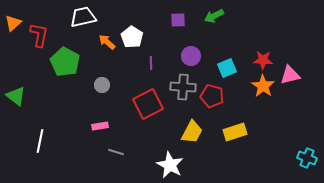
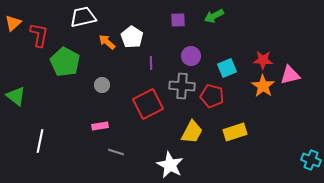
gray cross: moved 1 px left, 1 px up
cyan cross: moved 4 px right, 2 px down
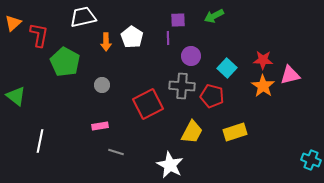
orange arrow: moved 1 px left; rotated 132 degrees counterclockwise
purple line: moved 17 px right, 25 px up
cyan square: rotated 24 degrees counterclockwise
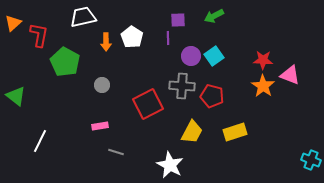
cyan square: moved 13 px left, 12 px up; rotated 12 degrees clockwise
pink triangle: rotated 35 degrees clockwise
white line: rotated 15 degrees clockwise
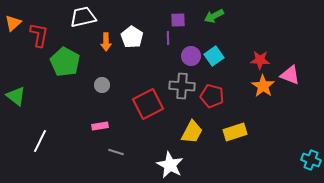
red star: moved 3 px left
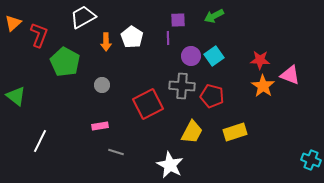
white trapezoid: rotated 16 degrees counterclockwise
red L-shape: rotated 10 degrees clockwise
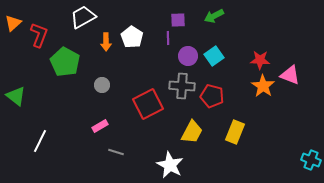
purple circle: moved 3 px left
pink rectangle: rotated 21 degrees counterclockwise
yellow rectangle: rotated 50 degrees counterclockwise
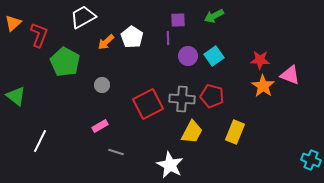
orange arrow: rotated 48 degrees clockwise
gray cross: moved 13 px down
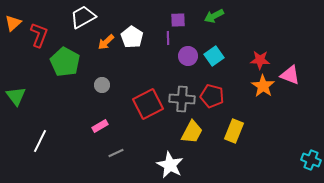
green triangle: rotated 15 degrees clockwise
yellow rectangle: moved 1 px left, 1 px up
gray line: moved 1 px down; rotated 42 degrees counterclockwise
